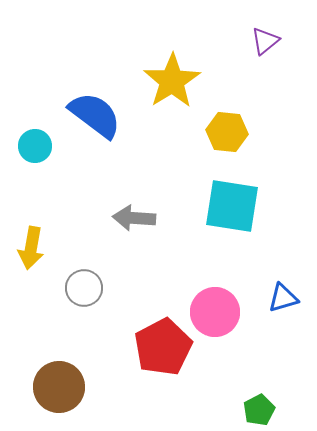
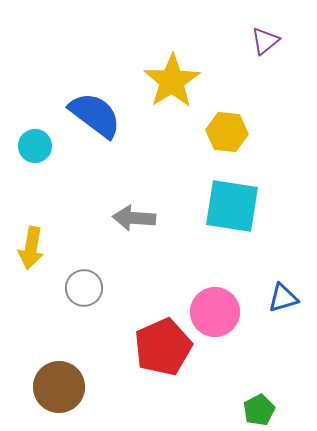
red pentagon: rotated 4 degrees clockwise
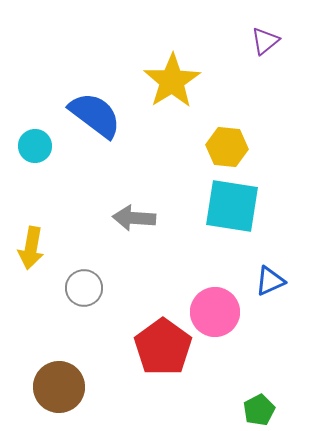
yellow hexagon: moved 15 px down
blue triangle: moved 13 px left, 17 px up; rotated 8 degrees counterclockwise
red pentagon: rotated 12 degrees counterclockwise
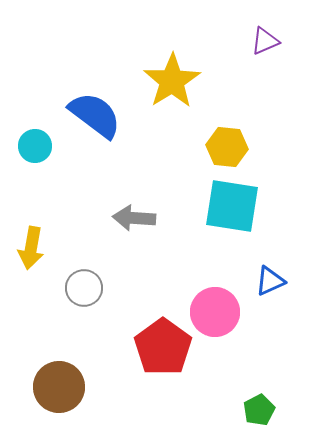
purple triangle: rotated 16 degrees clockwise
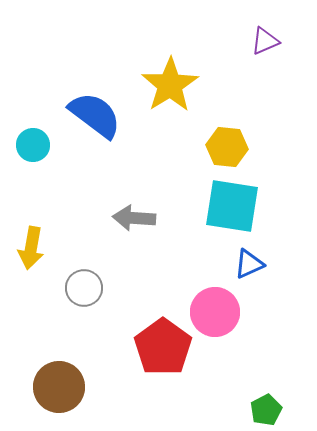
yellow star: moved 2 px left, 4 px down
cyan circle: moved 2 px left, 1 px up
blue triangle: moved 21 px left, 17 px up
green pentagon: moved 7 px right
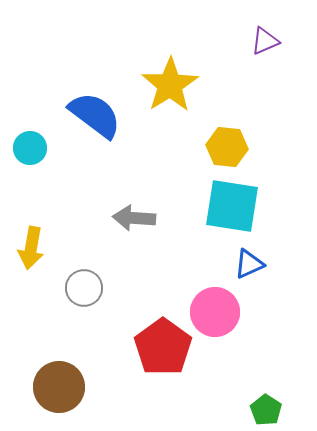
cyan circle: moved 3 px left, 3 px down
green pentagon: rotated 12 degrees counterclockwise
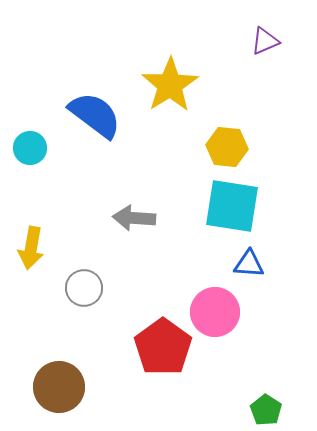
blue triangle: rotated 28 degrees clockwise
